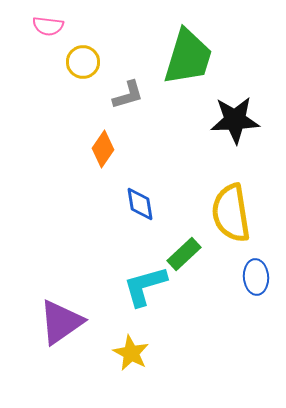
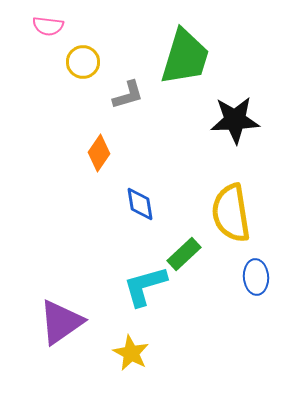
green trapezoid: moved 3 px left
orange diamond: moved 4 px left, 4 px down
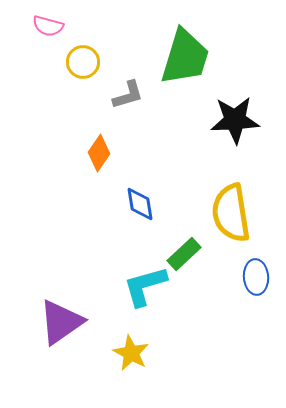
pink semicircle: rotated 8 degrees clockwise
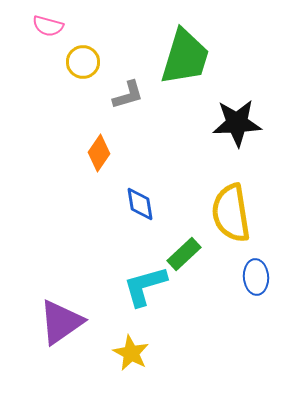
black star: moved 2 px right, 3 px down
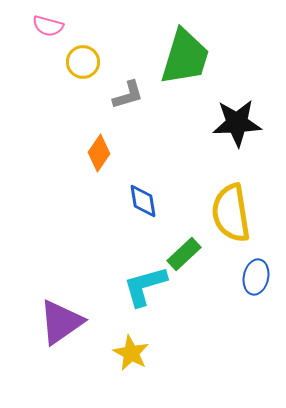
blue diamond: moved 3 px right, 3 px up
blue ellipse: rotated 16 degrees clockwise
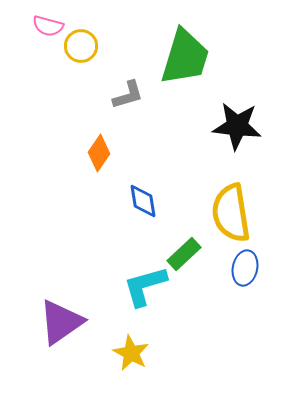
yellow circle: moved 2 px left, 16 px up
black star: moved 3 px down; rotated 9 degrees clockwise
blue ellipse: moved 11 px left, 9 px up
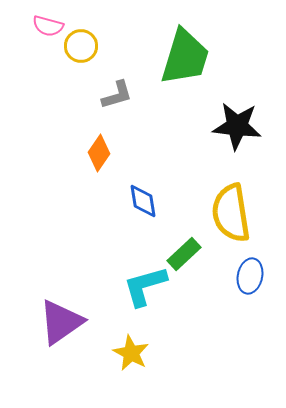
gray L-shape: moved 11 px left
blue ellipse: moved 5 px right, 8 px down
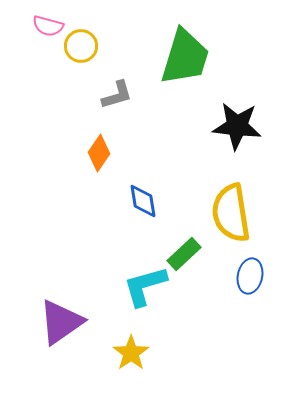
yellow star: rotated 9 degrees clockwise
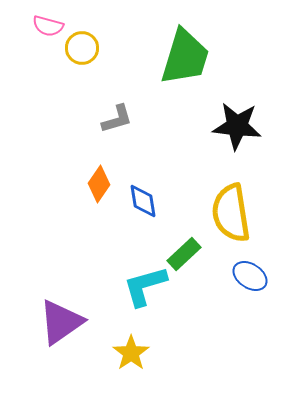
yellow circle: moved 1 px right, 2 px down
gray L-shape: moved 24 px down
orange diamond: moved 31 px down
blue ellipse: rotated 68 degrees counterclockwise
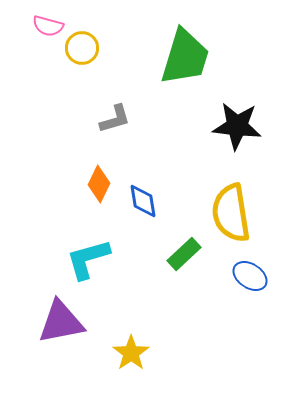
gray L-shape: moved 2 px left
orange diamond: rotated 9 degrees counterclockwise
cyan L-shape: moved 57 px left, 27 px up
purple triangle: rotated 24 degrees clockwise
